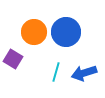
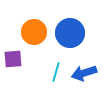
blue circle: moved 4 px right, 1 px down
purple square: rotated 36 degrees counterclockwise
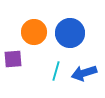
cyan line: moved 1 px up
